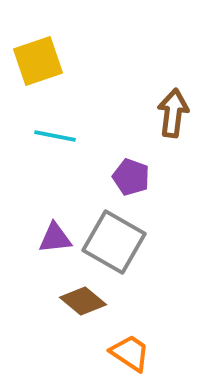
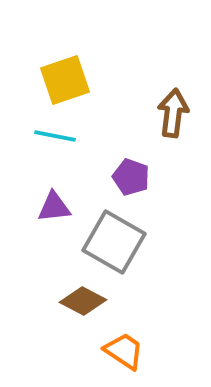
yellow square: moved 27 px right, 19 px down
purple triangle: moved 1 px left, 31 px up
brown diamond: rotated 12 degrees counterclockwise
orange trapezoid: moved 6 px left, 2 px up
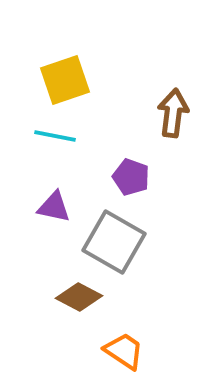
purple triangle: rotated 18 degrees clockwise
brown diamond: moved 4 px left, 4 px up
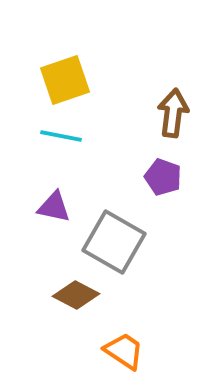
cyan line: moved 6 px right
purple pentagon: moved 32 px right
brown diamond: moved 3 px left, 2 px up
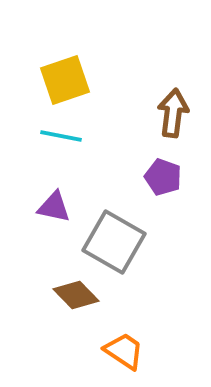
brown diamond: rotated 18 degrees clockwise
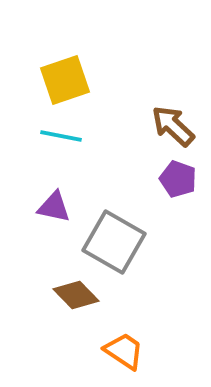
brown arrow: moved 13 px down; rotated 54 degrees counterclockwise
purple pentagon: moved 15 px right, 2 px down
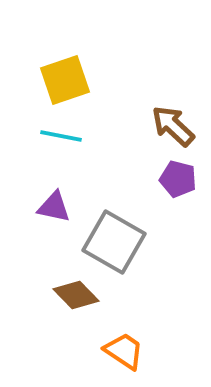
purple pentagon: rotated 6 degrees counterclockwise
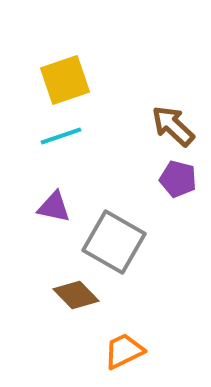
cyan line: rotated 30 degrees counterclockwise
orange trapezoid: rotated 60 degrees counterclockwise
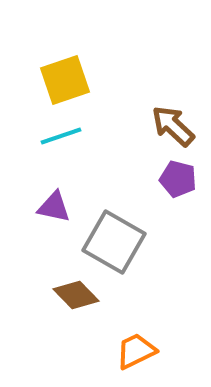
orange trapezoid: moved 12 px right
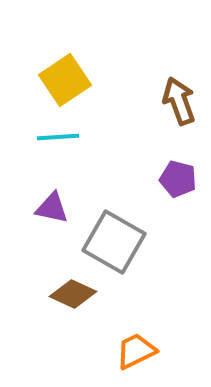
yellow square: rotated 15 degrees counterclockwise
brown arrow: moved 6 px right, 25 px up; rotated 27 degrees clockwise
cyan line: moved 3 px left, 1 px down; rotated 15 degrees clockwise
purple triangle: moved 2 px left, 1 px down
brown diamond: moved 3 px left, 1 px up; rotated 21 degrees counterclockwise
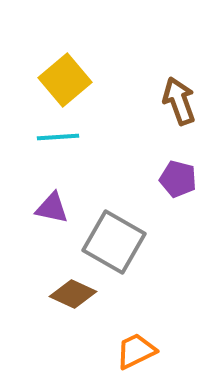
yellow square: rotated 6 degrees counterclockwise
